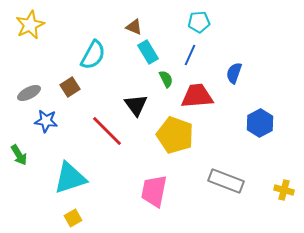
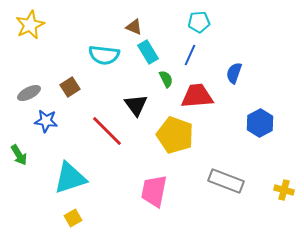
cyan semicircle: moved 11 px right; rotated 68 degrees clockwise
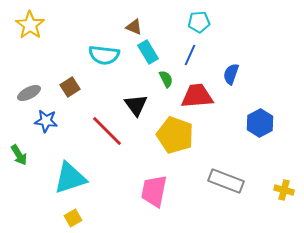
yellow star: rotated 12 degrees counterclockwise
blue semicircle: moved 3 px left, 1 px down
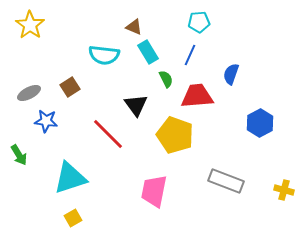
red line: moved 1 px right, 3 px down
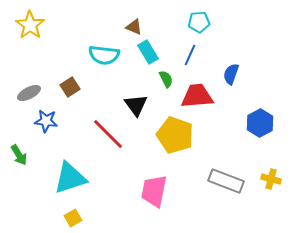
yellow cross: moved 13 px left, 11 px up
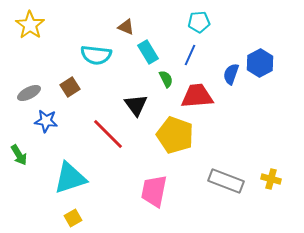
brown triangle: moved 8 px left
cyan semicircle: moved 8 px left
blue hexagon: moved 60 px up
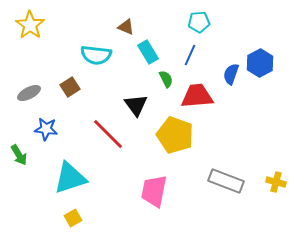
blue star: moved 8 px down
yellow cross: moved 5 px right, 3 px down
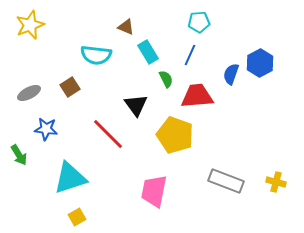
yellow star: rotated 16 degrees clockwise
yellow square: moved 4 px right, 1 px up
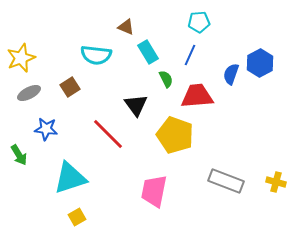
yellow star: moved 9 px left, 33 px down
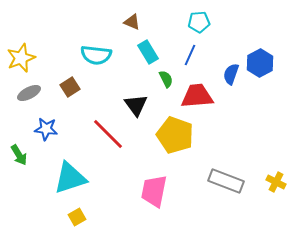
brown triangle: moved 6 px right, 5 px up
yellow cross: rotated 12 degrees clockwise
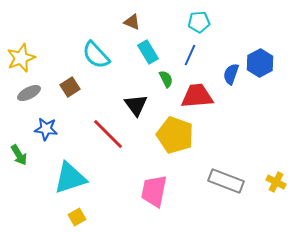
cyan semicircle: rotated 40 degrees clockwise
